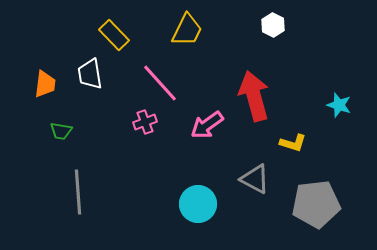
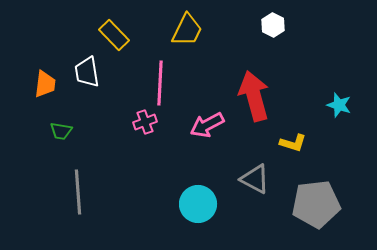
white trapezoid: moved 3 px left, 2 px up
pink line: rotated 45 degrees clockwise
pink arrow: rotated 8 degrees clockwise
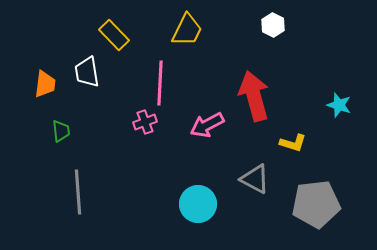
green trapezoid: rotated 105 degrees counterclockwise
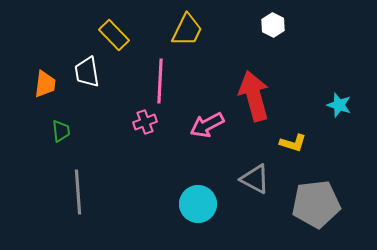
pink line: moved 2 px up
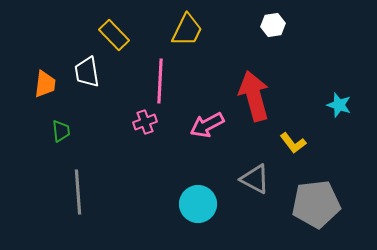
white hexagon: rotated 25 degrees clockwise
yellow L-shape: rotated 36 degrees clockwise
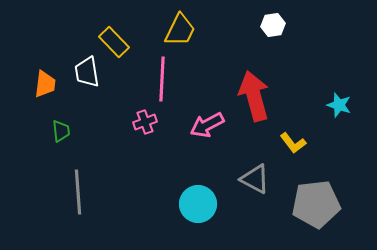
yellow trapezoid: moved 7 px left
yellow rectangle: moved 7 px down
pink line: moved 2 px right, 2 px up
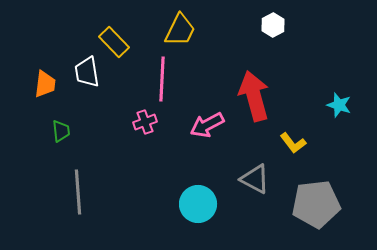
white hexagon: rotated 20 degrees counterclockwise
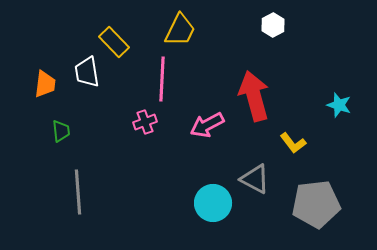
cyan circle: moved 15 px right, 1 px up
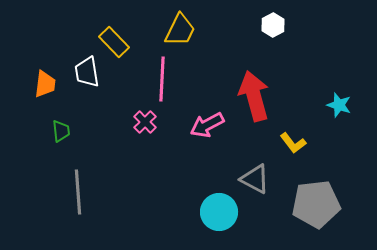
pink cross: rotated 25 degrees counterclockwise
cyan circle: moved 6 px right, 9 px down
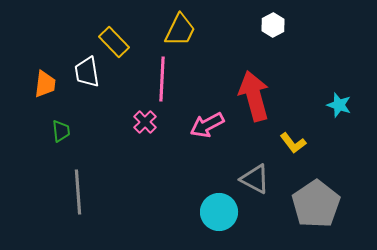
gray pentagon: rotated 27 degrees counterclockwise
